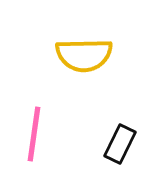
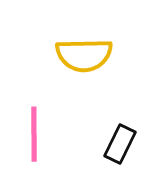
pink line: rotated 8 degrees counterclockwise
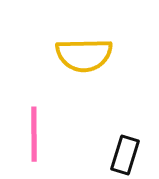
black rectangle: moved 5 px right, 11 px down; rotated 9 degrees counterclockwise
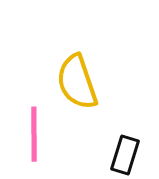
yellow semicircle: moved 7 px left, 27 px down; rotated 72 degrees clockwise
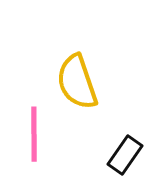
black rectangle: rotated 18 degrees clockwise
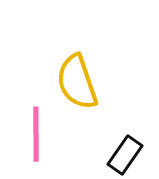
pink line: moved 2 px right
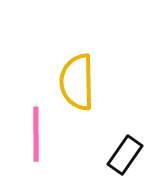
yellow semicircle: rotated 18 degrees clockwise
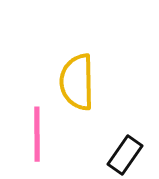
pink line: moved 1 px right
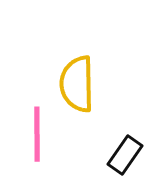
yellow semicircle: moved 2 px down
